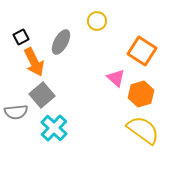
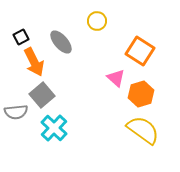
gray ellipse: rotated 70 degrees counterclockwise
orange square: moved 2 px left
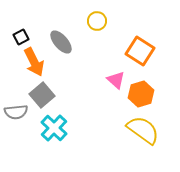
pink triangle: moved 2 px down
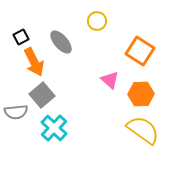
pink triangle: moved 6 px left
orange hexagon: rotated 15 degrees clockwise
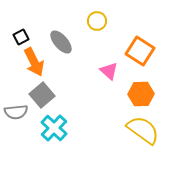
pink triangle: moved 1 px left, 9 px up
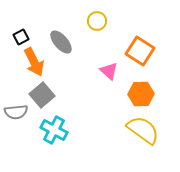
cyan cross: moved 2 px down; rotated 16 degrees counterclockwise
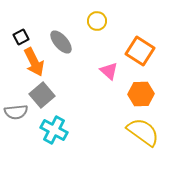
yellow semicircle: moved 2 px down
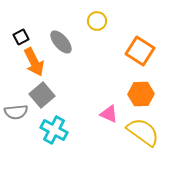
pink triangle: moved 43 px down; rotated 18 degrees counterclockwise
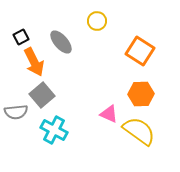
yellow semicircle: moved 4 px left, 1 px up
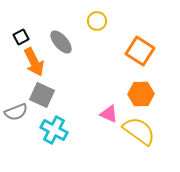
gray square: rotated 25 degrees counterclockwise
gray semicircle: rotated 15 degrees counterclockwise
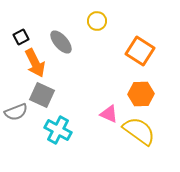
orange arrow: moved 1 px right, 1 px down
cyan cross: moved 4 px right
